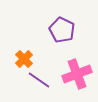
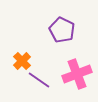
orange cross: moved 2 px left, 2 px down
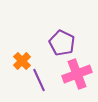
purple pentagon: moved 13 px down
purple line: rotated 30 degrees clockwise
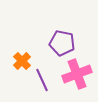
purple pentagon: rotated 15 degrees counterclockwise
purple line: moved 3 px right
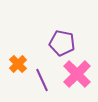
orange cross: moved 4 px left, 3 px down
pink cross: rotated 24 degrees counterclockwise
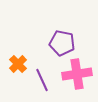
pink cross: rotated 36 degrees clockwise
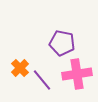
orange cross: moved 2 px right, 4 px down
purple line: rotated 15 degrees counterclockwise
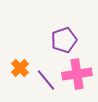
purple pentagon: moved 2 px right, 3 px up; rotated 30 degrees counterclockwise
purple line: moved 4 px right
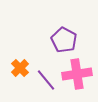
purple pentagon: rotated 25 degrees counterclockwise
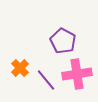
purple pentagon: moved 1 px left, 1 px down
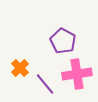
purple line: moved 1 px left, 4 px down
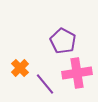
pink cross: moved 1 px up
